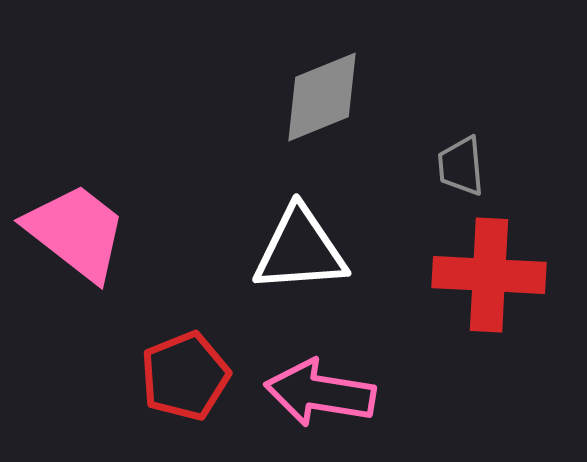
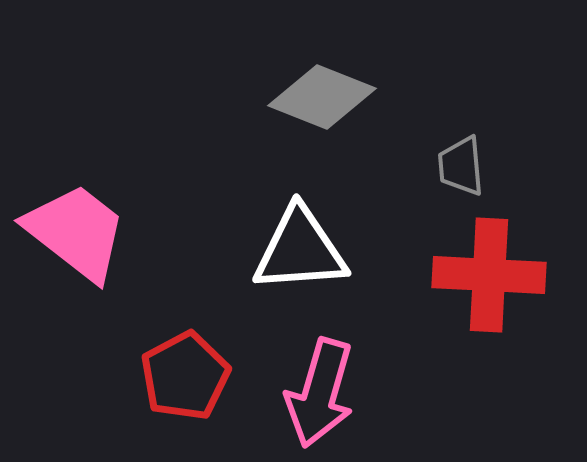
gray diamond: rotated 44 degrees clockwise
red pentagon: rotated 6 degrees counterclockwise
pink arrow: rotated 83 degrees counterclockwise
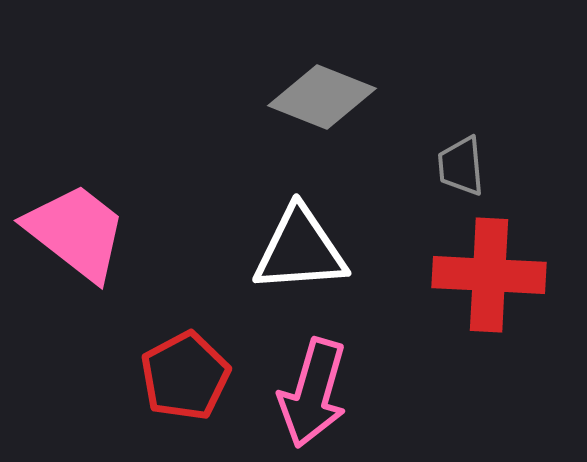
pink arrow: moved 7 px left
